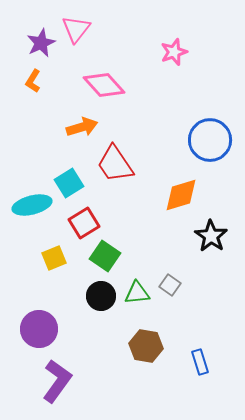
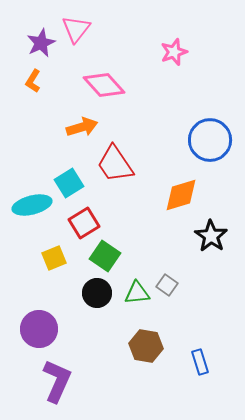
gray square: moved 3 px left
black circle: moved 4 px left, 3 px up
purple L-shape: rotated 12 degrees counterclockwise
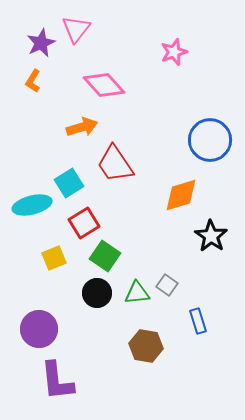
blue rectangle: moved 2 px left, 41 px up
purple L-shape: rotated 150 degrees clockwise
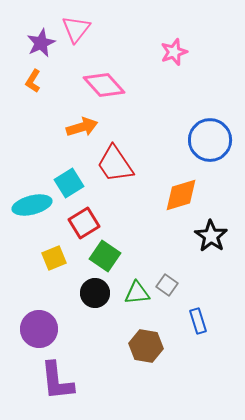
black circle: moved 2 px left
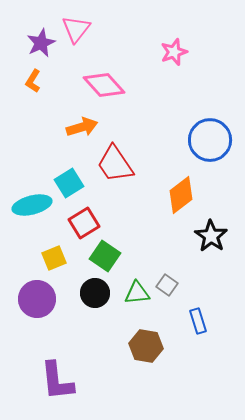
orange diamond: rotated 21 degrees counterclockwise
purple circle: moved 2 px left, 30 px up
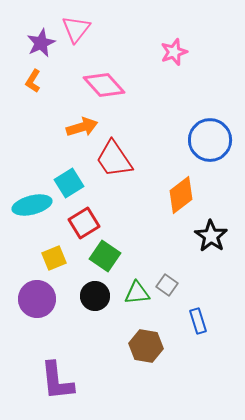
red trapezoid: moved 1 px left, 5 px up
black circle: moved 3 px down
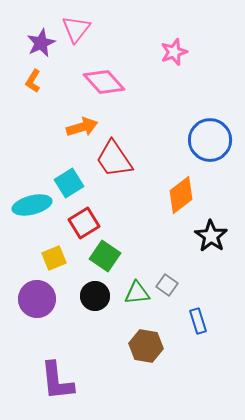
pink diamond: moved 3 px up
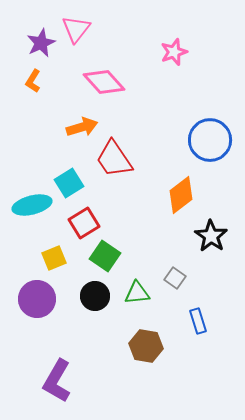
gray square: moved 8 px right, 7 px up
purple L-shape: rotated 36 degrees clockwise
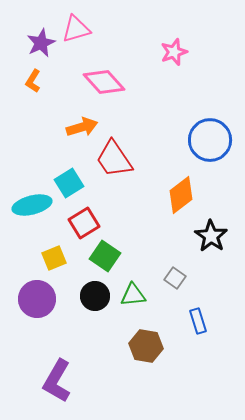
pink triangle: rotated 36 degrees clockwise
green triangle: moved 4 px left, 2 px down
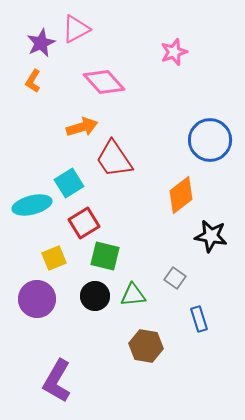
pink triangle: rotated 12 degrees counterclockwise
black star: rotated 24 degrees counterclockwise
green square: rotated 20 degrees counterclockwise
blue rectangle: moved 1 px right, 2 px up
